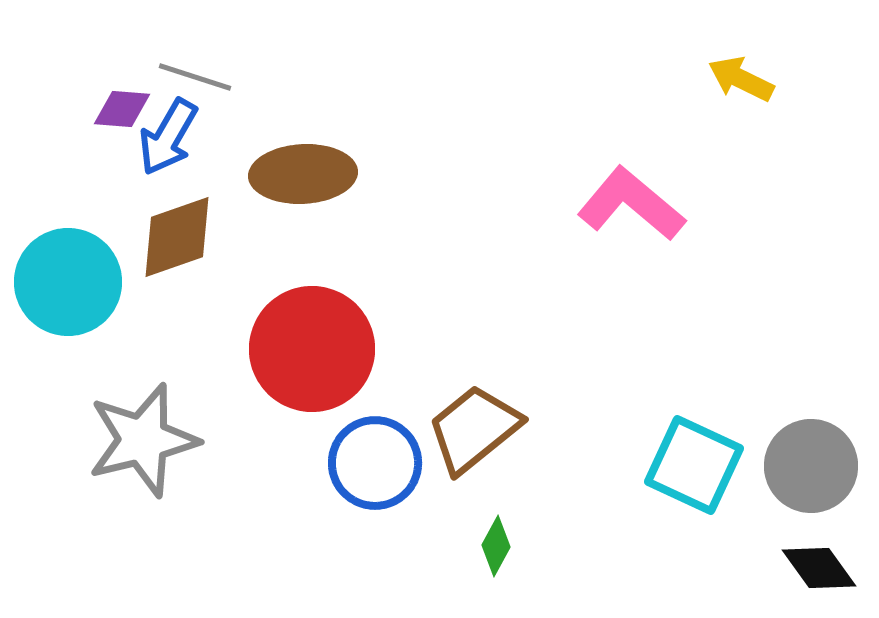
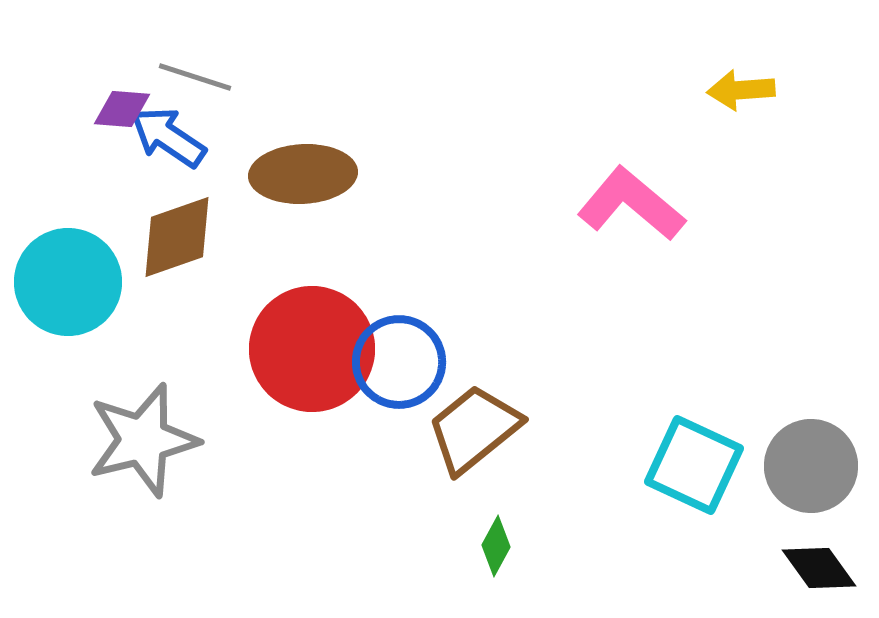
yellow arrow: moved 11 px down; rotated 30 degrees counterclockwise
blue arrow: rotated 94 degrees clockwise
blue circle: moved 24 px right, 101 px up
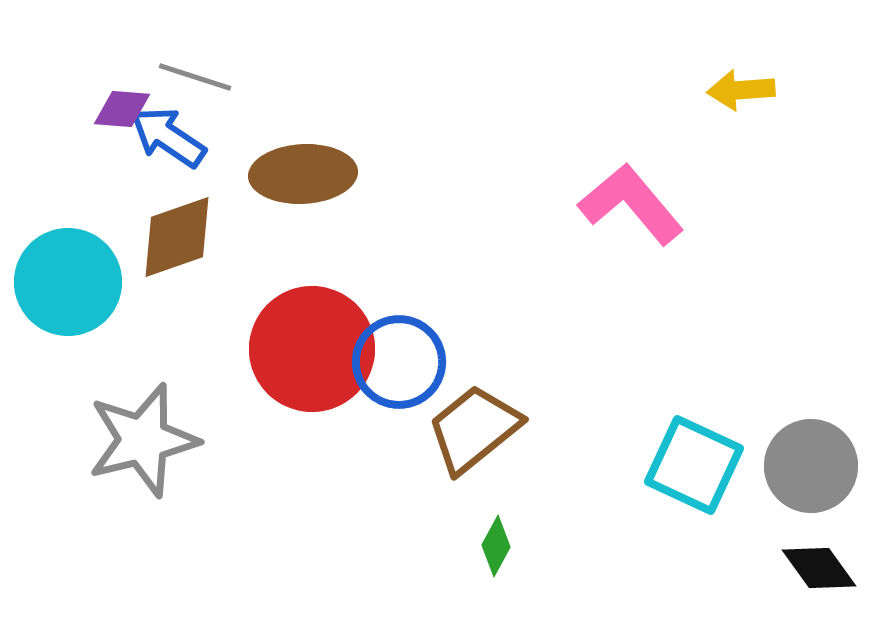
pink L-shape: rotated 10 degrees clockwise
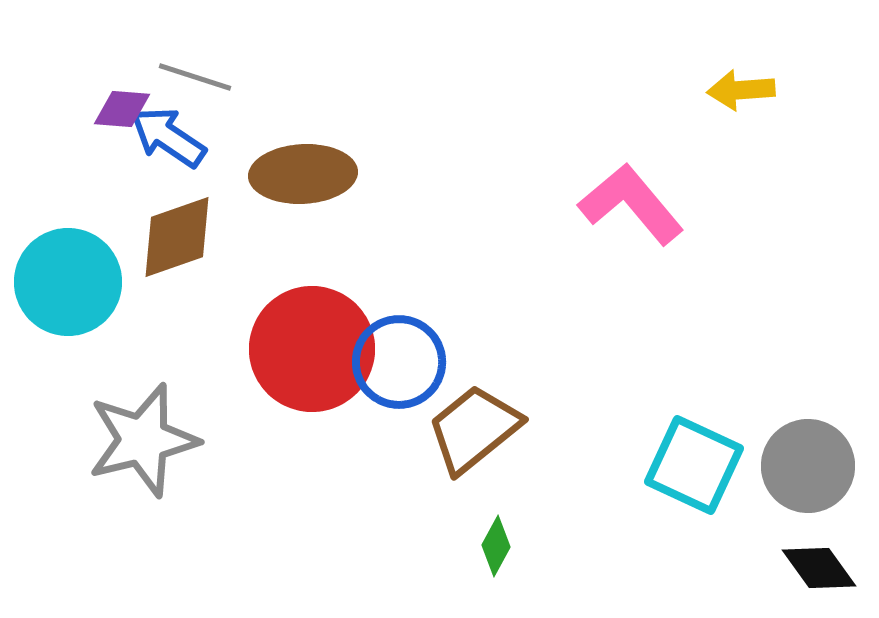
gray circle: moved 3 px left
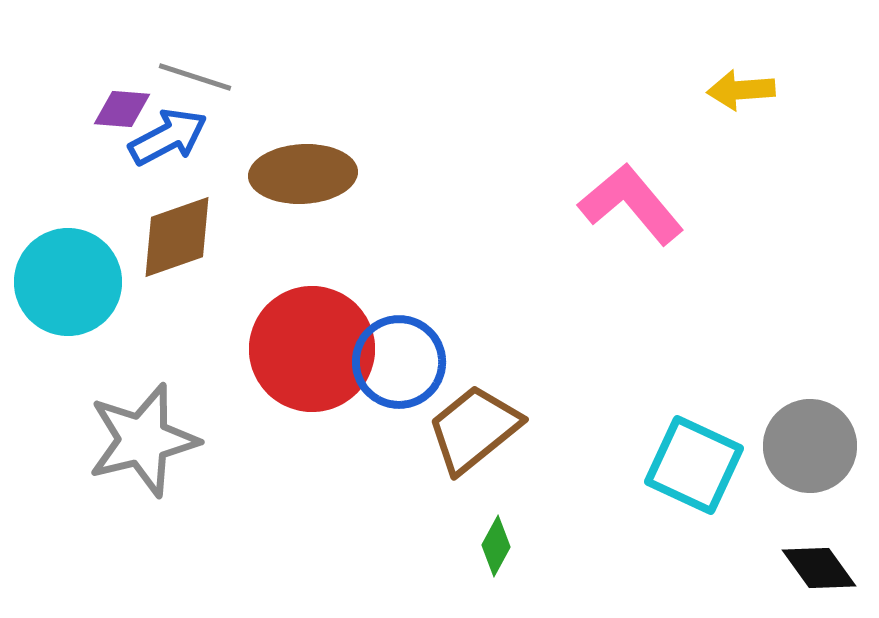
blue arrow: rotated 118 degrees clockwise
gray circle: moved 2 px right, 20 px up
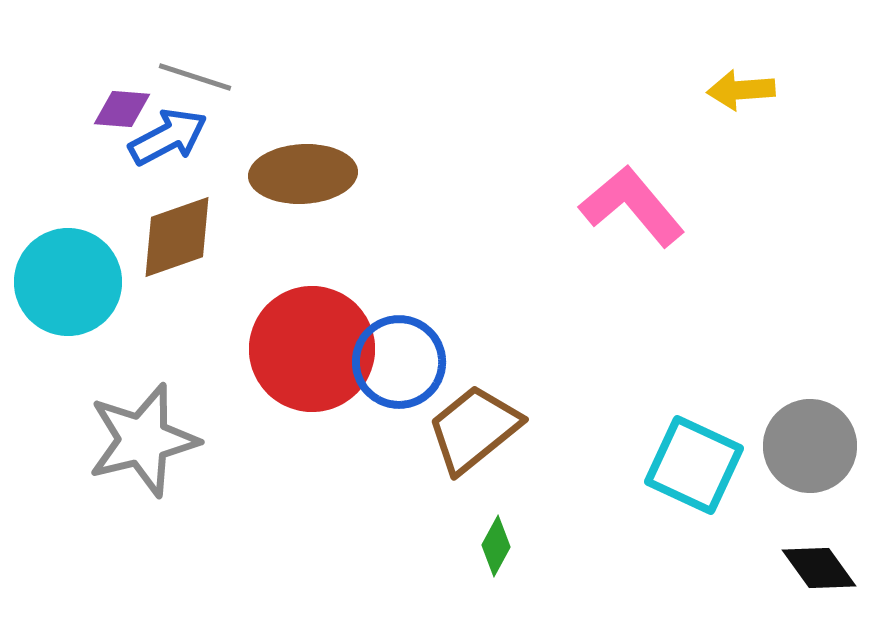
pink L-shape: moved 1 px right, 2 px down
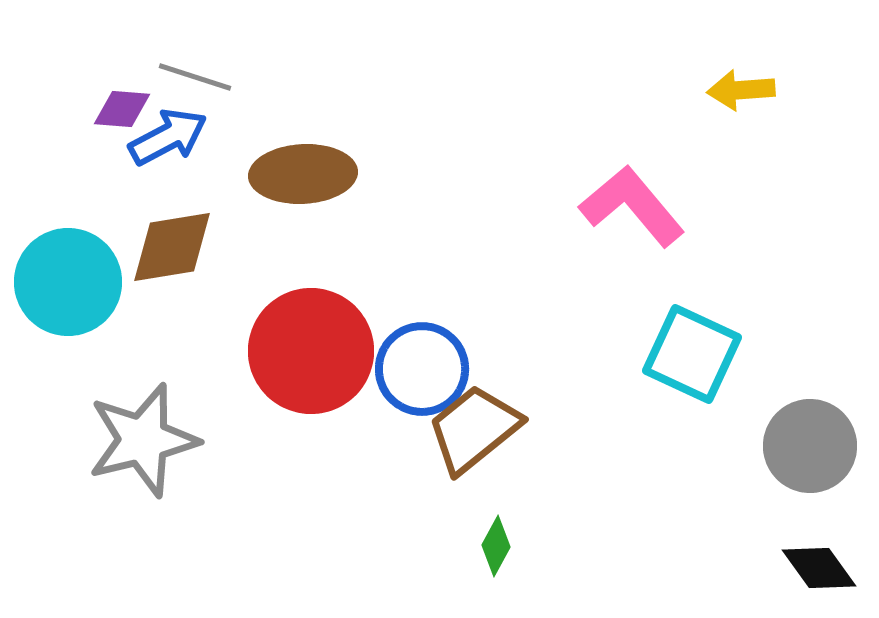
brown diamond: moved 5 px left, 10 px down; rotated 10 degrees clockwise
red circle: moved 1 px left, 2 px down
blue circle: moved 23 px right, 7 px down
cyan square: moved 2 px left, 111 px up
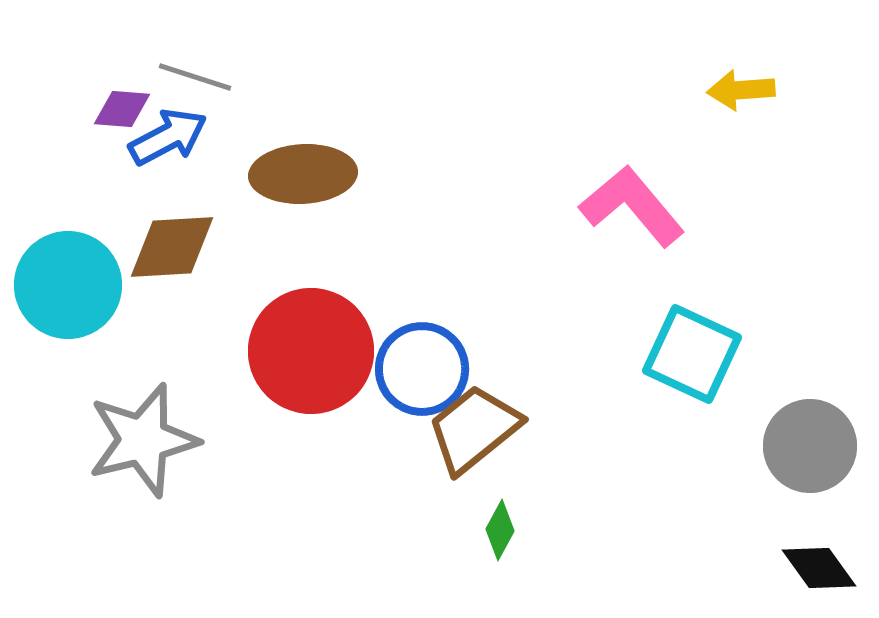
brown diamond: rotated 6 degrees clockwise
cyan circle: moved 3 px down
green diamond: moved 4 px right, 16 px up
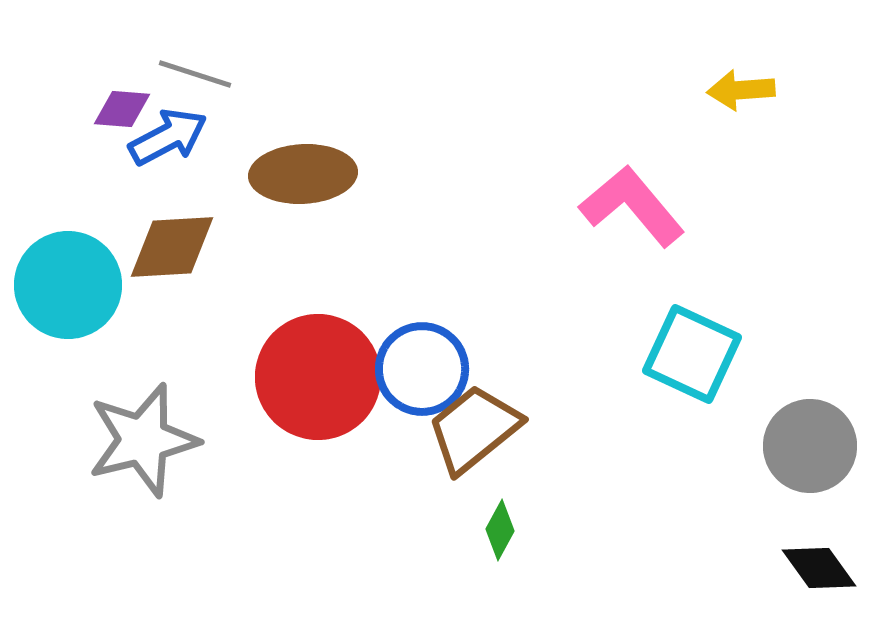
gray line: moved 3 px up
red circle: moved 7 px right, 26 px down
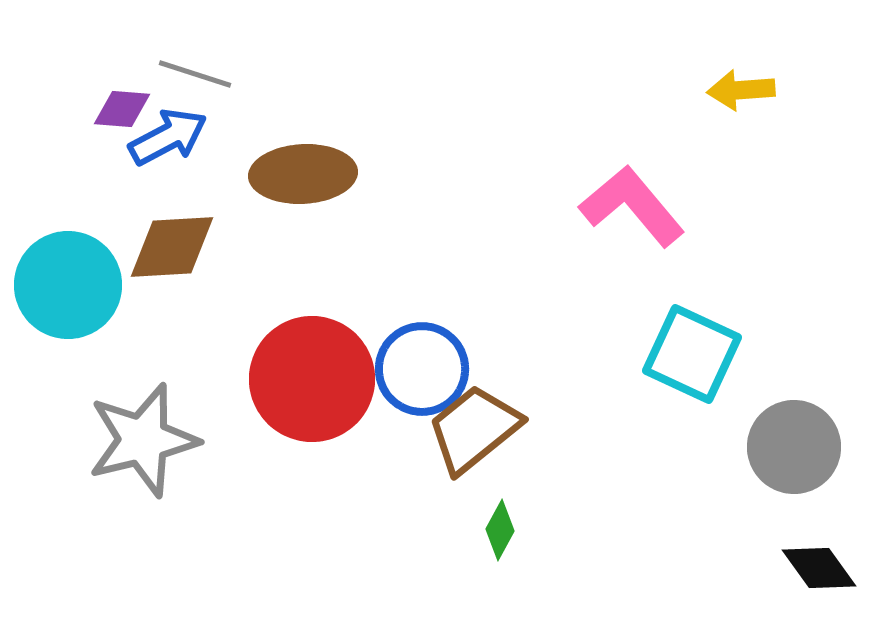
red circle: moved 6 px left, 2 px down
gray circle: moved 16 px left, 1 px down
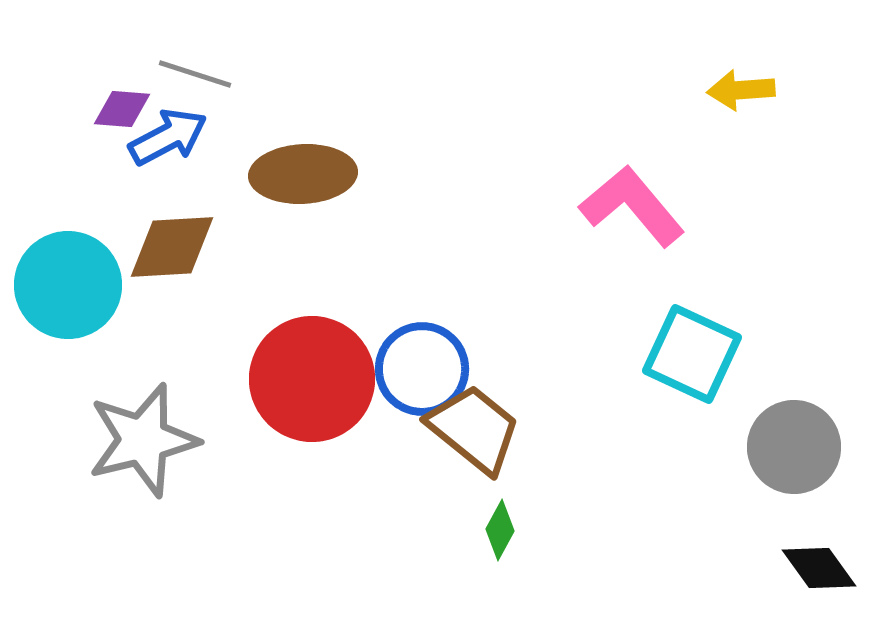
brown trapezoid: rotated 78 degrees clockwise
